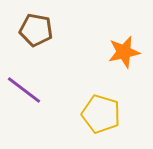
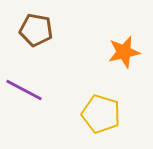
purple line: rotated 9 degrees counterclockwise
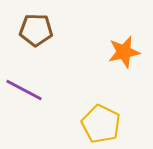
brown pentagon: rotated 8 degrees counterclockwise
yellow pentagon: moved 10 px down; rotated 9 degrees clockwise
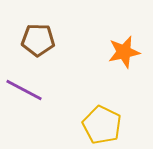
brown pentagon: moved 2 px right, 10 px down
yellow pentagon: moved 1 px right, 1 px down
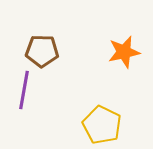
brown pentagon: moved 4 px right, 11 px down
purple line: rotated 72 degrees clockwise
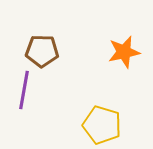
yellow pentagon: rotated 9 degrees counterclockwise
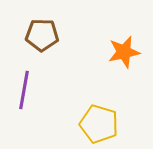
brown pentagon: moved 16 px up
yellow pentagon: moved 3 px left, 1 px up
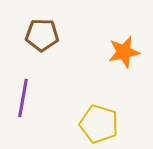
purple line: moved 1 px left, 8 px down
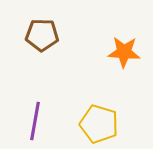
orange star: rotated 16 degrees clockwise
purple line: moved 12 px right, 23 px down
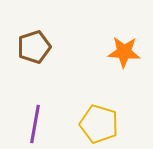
brown pentagon: moved 8 px left, 12 px down; rotated 20 degrees counterclockwise
purple line: moved 3 px down
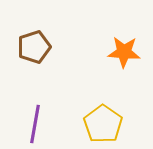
yellow pentagon: moved 4 px right; rotated 18 degrees clockwise
